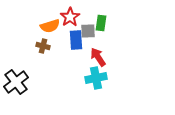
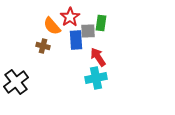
orange semicircle: moved 2 px right; rotated 66 degrees clockwise
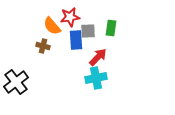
red star: rotated 24 degrees clockwise
green rectangle: moved 10 px right, 5 px down
red arrow: rotated 78 degrees clockwise
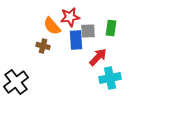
cyan cross: moved 14 px right
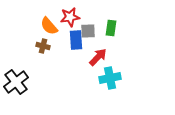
orange semicircle: moved 3 px left
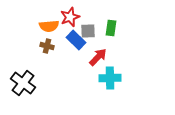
red star: rotated 12 degrees counterclockwise
orange semicircle: rotated 54 degrees counterclockwise
blue rectangle: rotated 42 degrees counterclockwise
brown cross: moved 4 px right
cyan cross: rotated 10 degrees clockwise
black cross: moved 7 px right, 1 px down; rotated 15 degrees counterclockwise
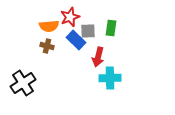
red arrow: rotated 150 degrees clockwise
black cross: rotated 20 degrees clockwise
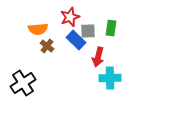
orange semicircle: moved 11 px left, 3 px down
brown cross: rotated 24 degrees clockwise
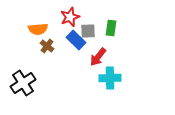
red arrow: rotated 24 degrees clockwise
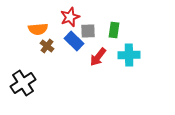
green rectangle: moved 3 px right, 2 px down
blue rectangle: moved 2 px left, 1 px down
cyan cross: moved 19 px right, 23 px up
